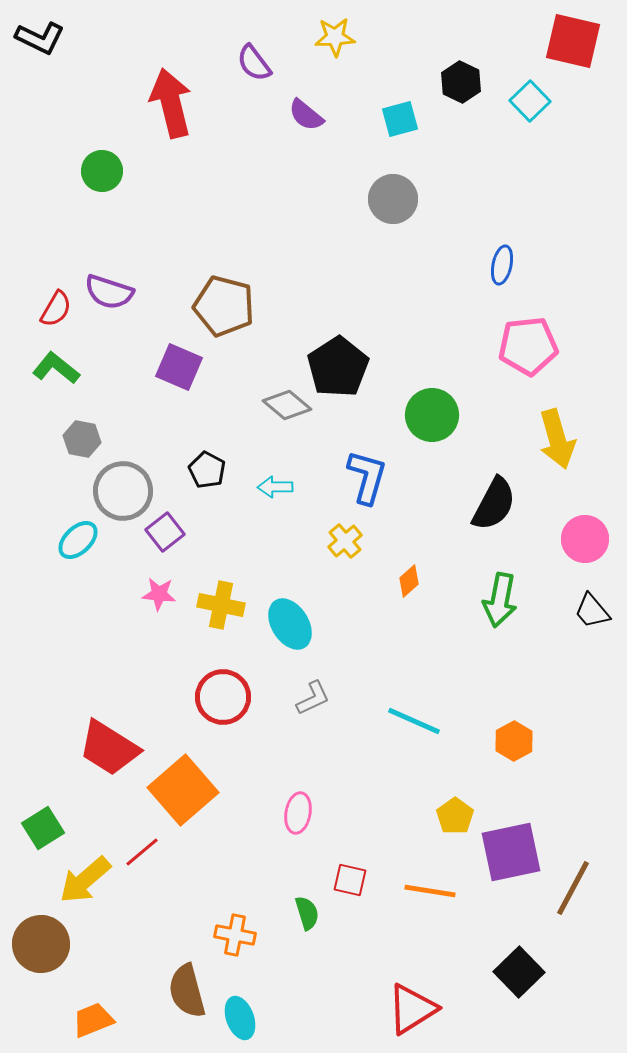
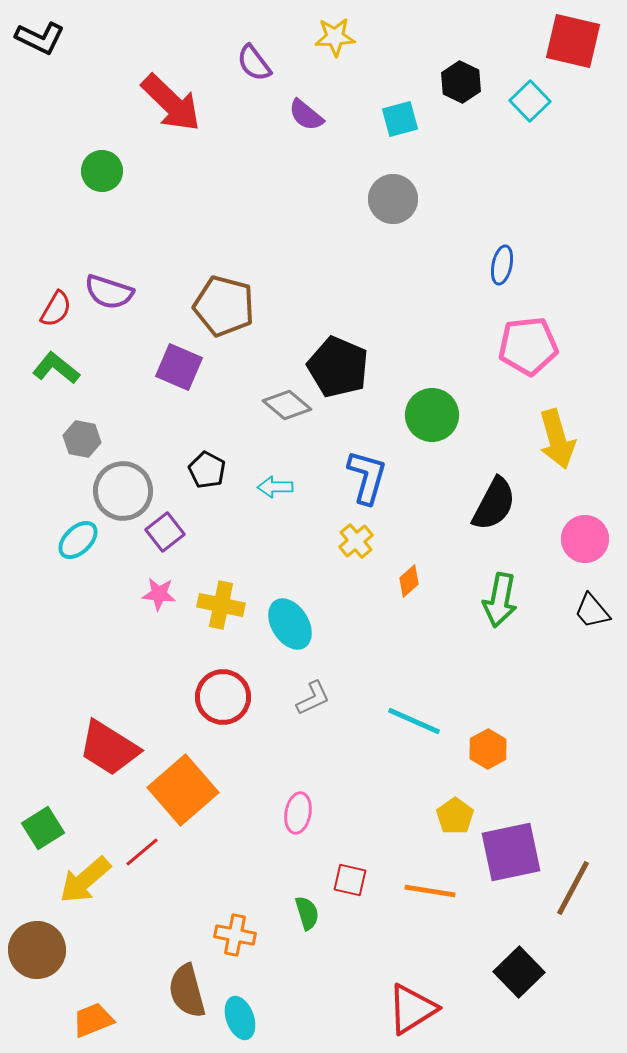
red arrow at (171, 103): rotated 148 degrees clockwise
black pentagon at (338, 367): rotated 16 degrees counterclockwise
yellow cross at (345, 541): moved 11 px right
orange hexagon at (514, 741): moved 26 px left, 8 px down
brown circle at (41, 944): moved 4 px left, 6 px down
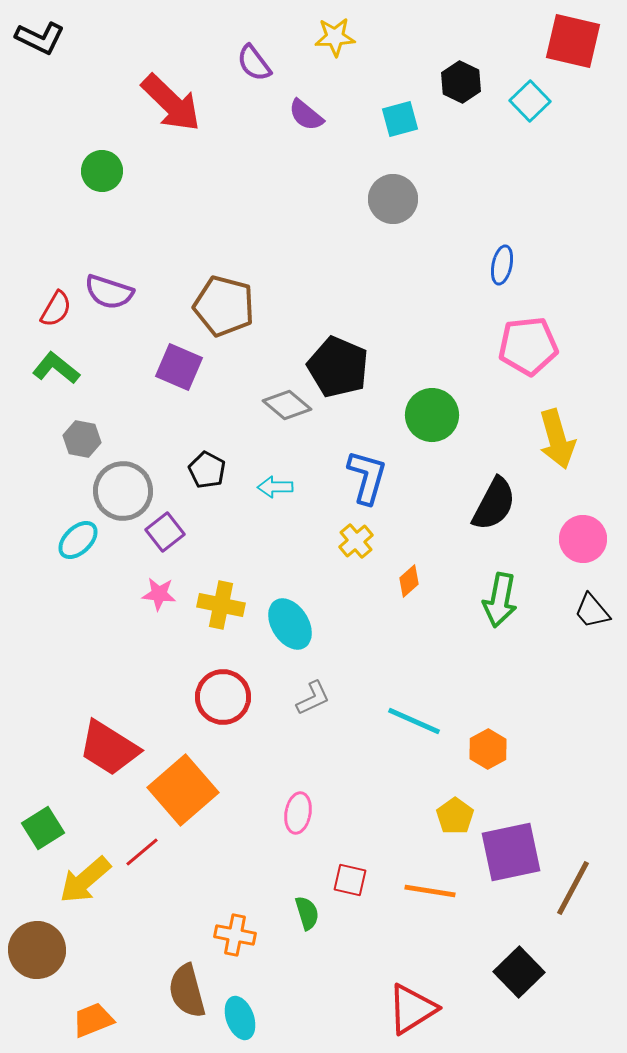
pink circle at (585, 539): moved 2 px left
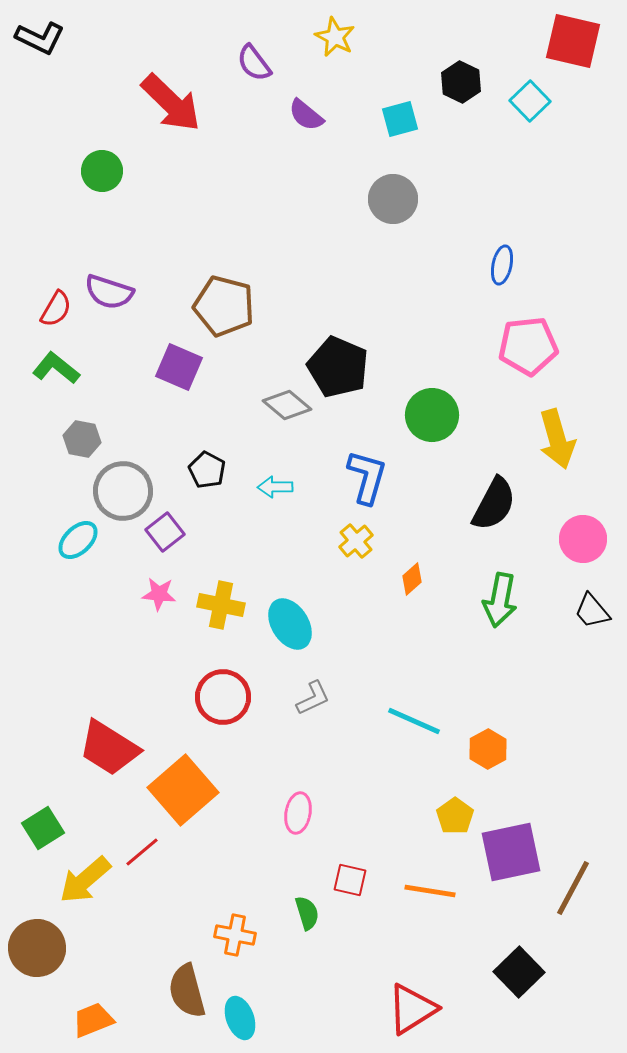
yellow star at (335, 37): rotated 30 degrees clockwise
orange diamond at (409, 581): moved 3 px right, 2 px up
brown circle at (37, 950): moved 2 px up
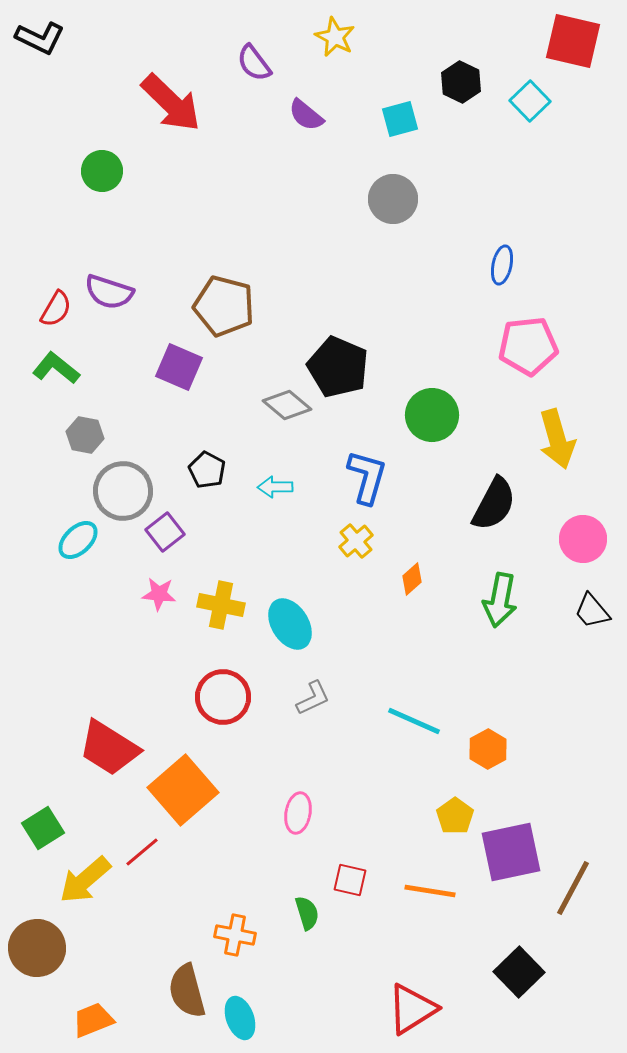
gray hexagon at (82, 439): moved 3 px right, 4 px up
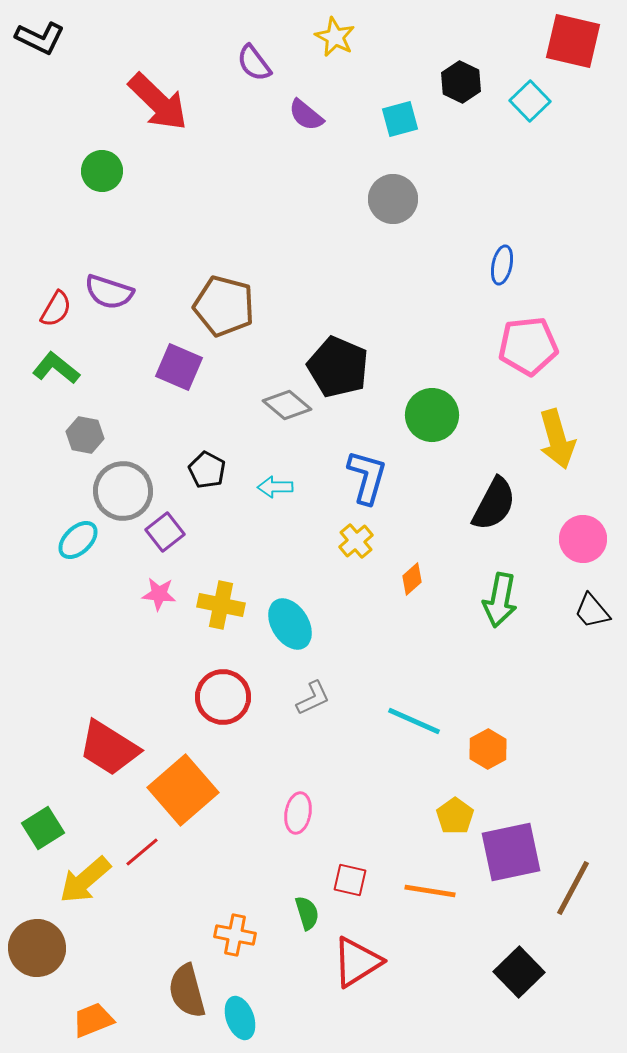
red arrow at (171, 103): moved 13 px left, 1 px up
red triangle at (412, 1009): moved 55 px left, 47 px up
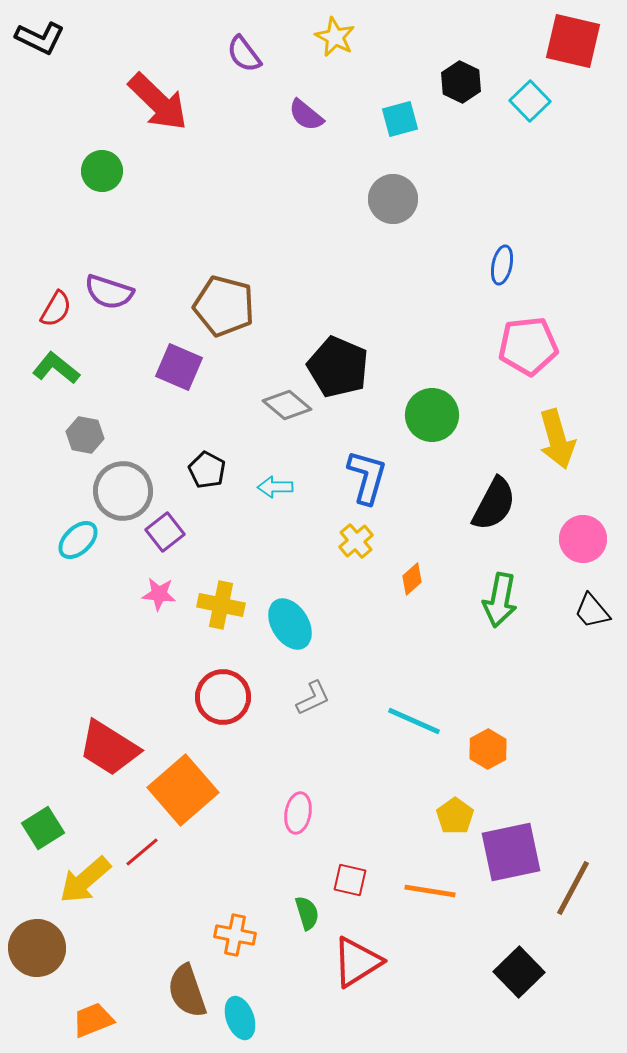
purple semicircle at (254, 63): moved 10 px left, 9 px up
brown semicircle at (187, 991): rotated 4 degrees counterclockwise
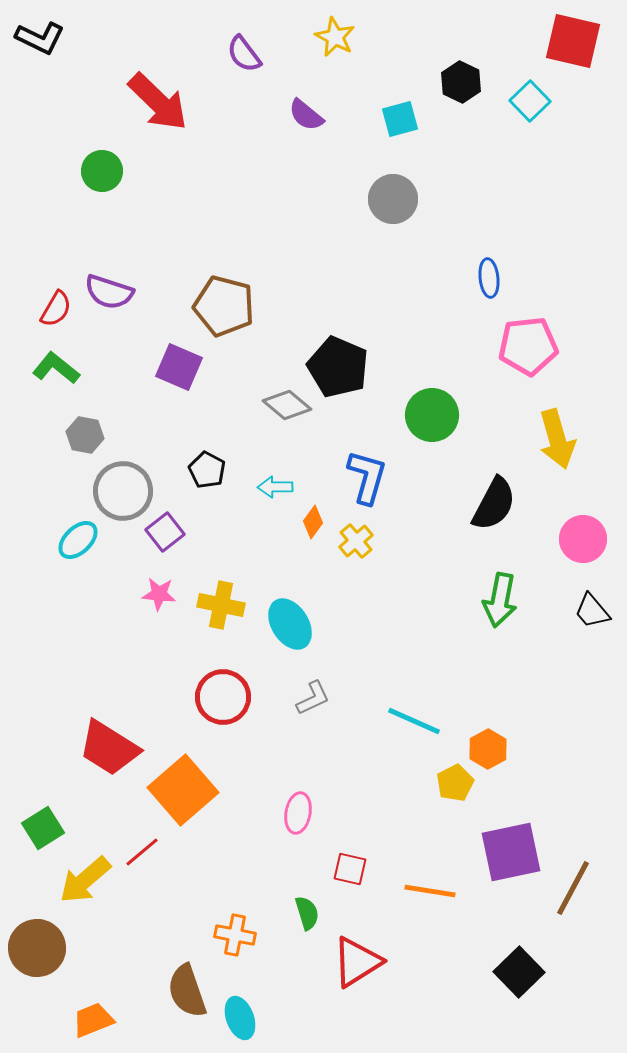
blue ellipse at (502, 265): moved 13 px left, 13 px down; rotated 18 degrees counterclockwise
orange diamond at (412, 579): moved 99 px left, 57 px up; rotated 12 degrees counterclockwise
yellow pentagon at (455, 816): moved 33 px up; rotated 9 degrees clockwise
red square at (350, 880): moved 11 px up
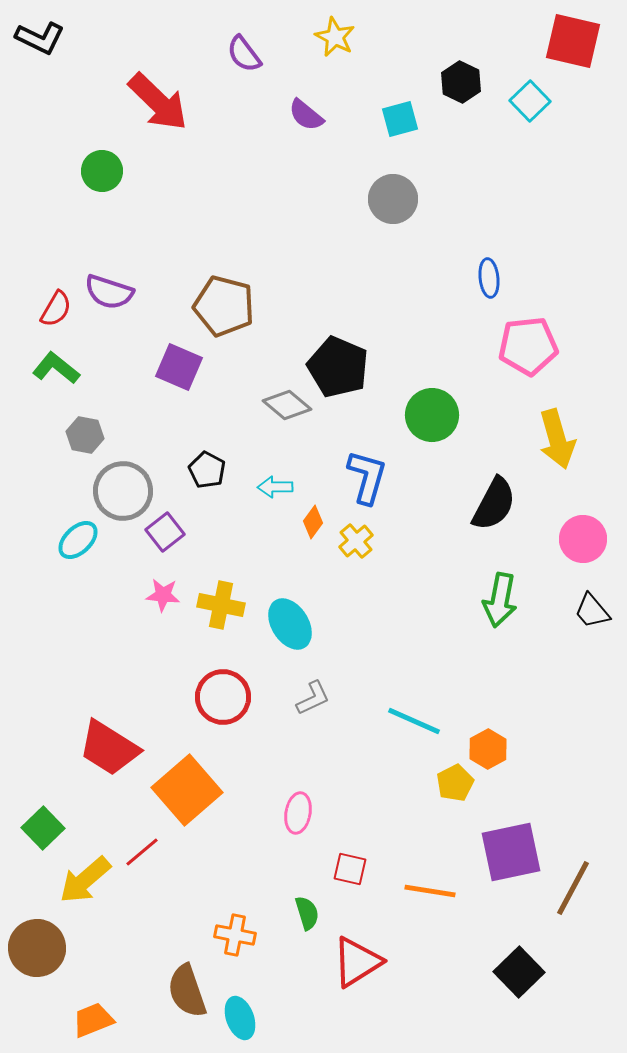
pink star at (159, 594): moved 4 px right, 1 px down
orange square at (183, 790): moved 4 px right
green square at (43, 828): rotated 12 degrees counterclockwise
